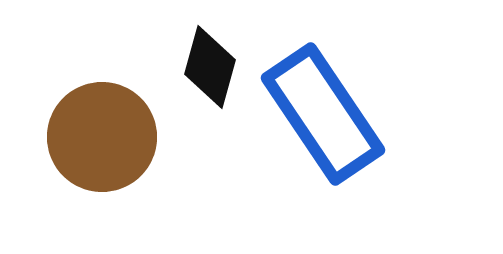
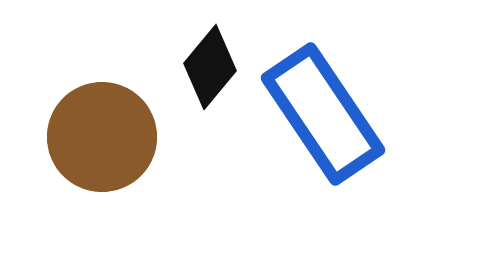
black diamond: rotated 24 degrees clockwise
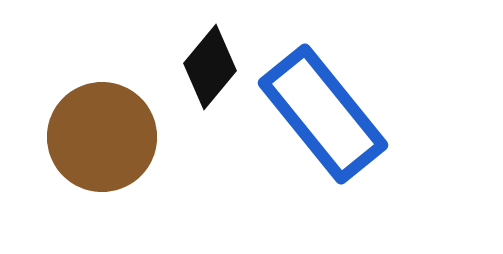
blue rectangle: rotated 5 degrees counterclockwise
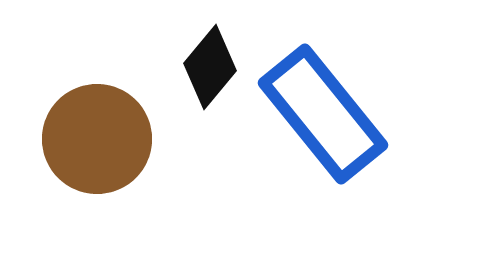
brown circle: moved 5 px left, 2 px down
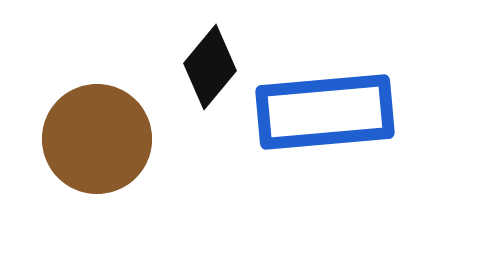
blue rectangle: moved 2 px right, 2 px up; rotated 56 degrees counterclockwise
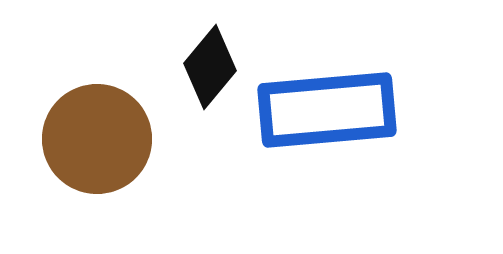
blue rectangle: moved 2 px right, 2 px up
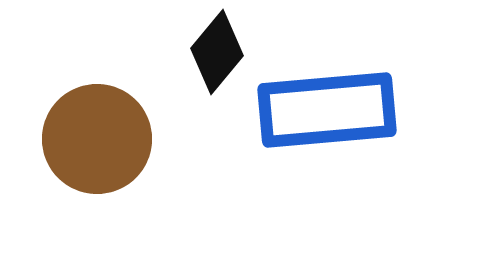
black diamond: moved 7 px right, 15 px up
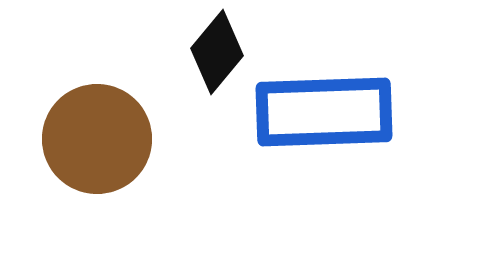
blue rectangle: moved 3 px left, 2 px down; rotated 3 degrees clockwise
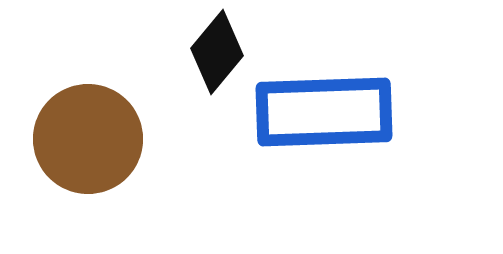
brown circle: moved 9 px left
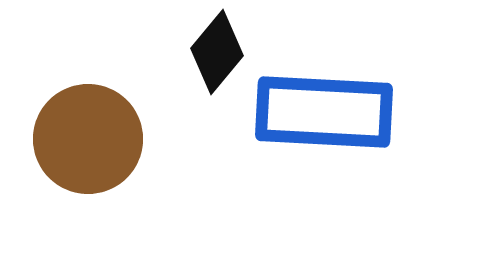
blue rectangle: rotated 5 degrees clockwise
